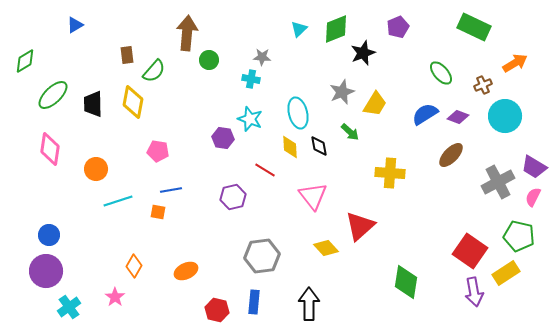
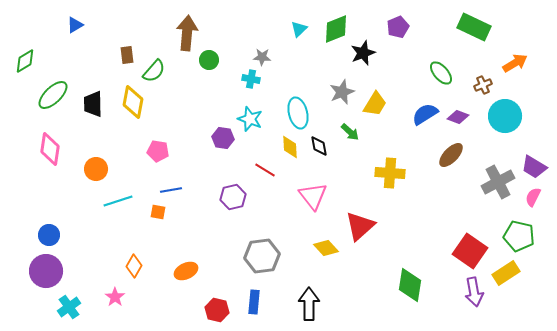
green diamond at (406, 282): moved 4 px right, 3 px down
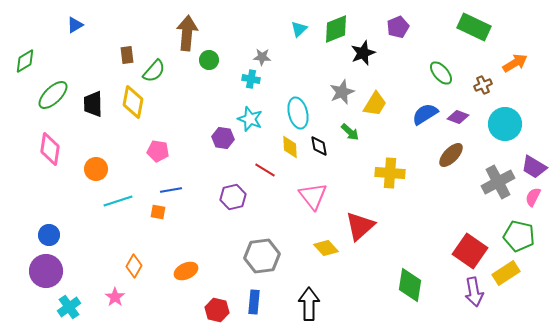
cyan circle at (505, 116): moved 8 px down
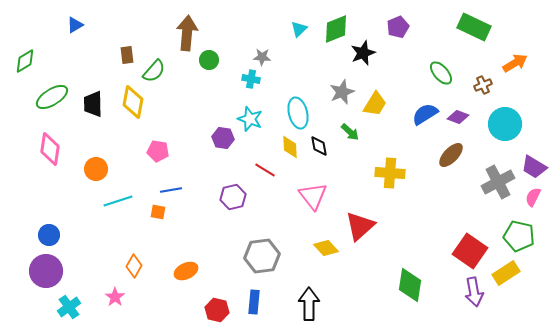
green ellipse at (53, 95): moved 1 px left, 2 px down; rotated 12 degrees clockwise
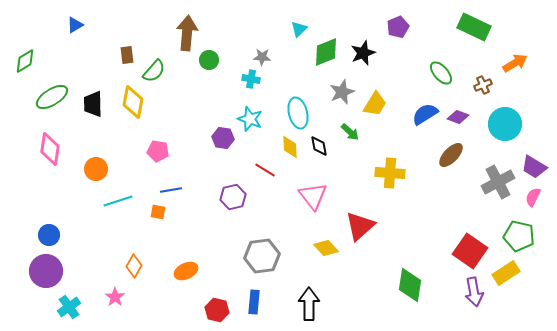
green diamond at (336, 29): moved 10 px left, 23 px down
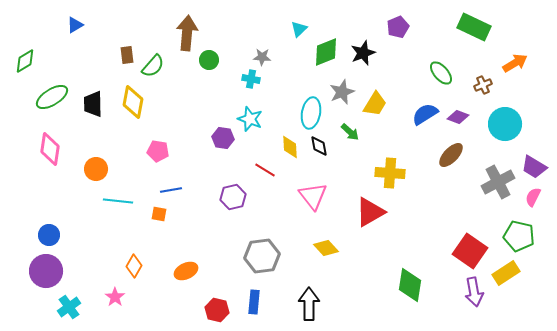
green semicircle at (154, 71): moved 1 px left, 5 px up
cyan ellipse at (298, 113): moved 13 px right; rotated 24 degrees clockwise
cyan line at (118, 201): rotated 24 degrees clockwise
orange square at (158, 212): moved 1 px right, 2 px down
red triangle at (360, 226): moved 10 px right, 14 px up; rotated 12 degrees clockwise
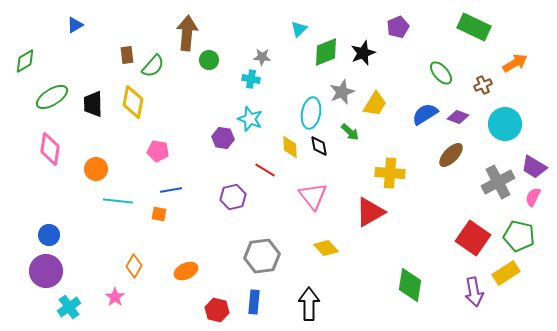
red square at (470, 251): moved 3 px right, 13 px up
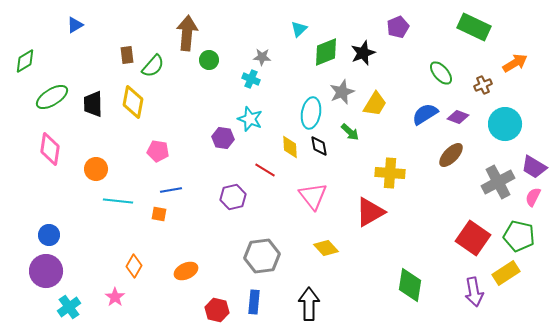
cyan cross at (251, 79): rotated 12 degrees clockwise
